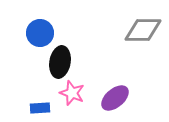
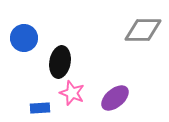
blue circle: moved 16 px left, 5 px down
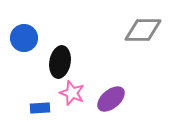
purple ellipse: moved 4 px left, 1 px down
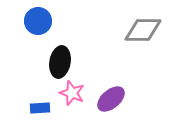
blue circle: moved 14 px right, 17 px up
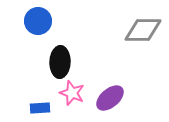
black ellipse: rotated 8 degrees counterclockwise
purple ellipse: moved 1 px left, 1 px up
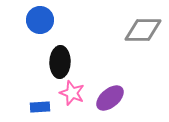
blue circle: moved 2 px right, 1 px up
blue rectangle: moved 1 px up
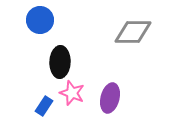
gray diamond: moved 10 px left, 2 px down
purple ellipse: rotated 36 degrees counterclockwise
blue rectangle: moved 4 px right, 1 px up; rotated 54 degrees counterclockwise
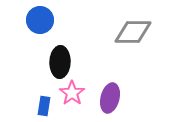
pink star: rotated 15 degrees clockwise
blue rectangle: rotated 24 degrees counterclockwise
